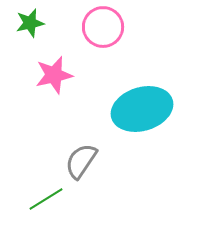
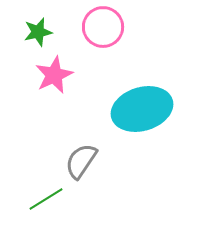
green star: moved 8 px right, 9 px down
pink star: rotated 12 degrees counterclockwise
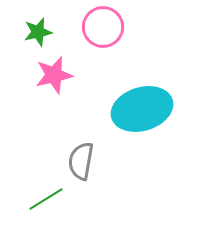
pink star: rotated 12 degrees clockwise
gray semicircle: rotated 24 degrees counterclockwise
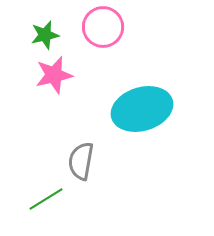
green star: moved 7 px right, 3 px down
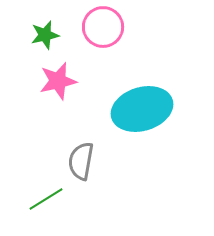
pink star: moved 4 px right, 6 px down
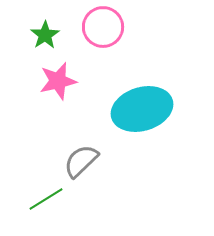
green star: rotated 20 degrees counterclockwise
gray semicircle: rotated 36 degrees clockwise
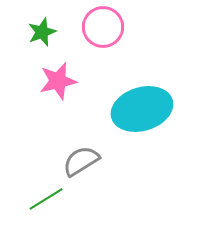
green star: moved 3 px left, 3 px up; rotated 12 degrees clockwise
gray semicircle: rotated 12 degrees clockwise
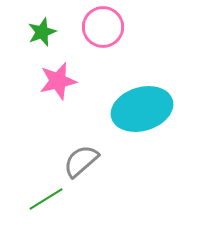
gray semicircle: rotated 9 degrees counterclockwise
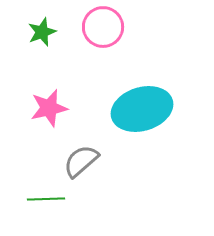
pink star: moved 9 px left, 27 px down
green line: rotated 30 degrees clockwise
